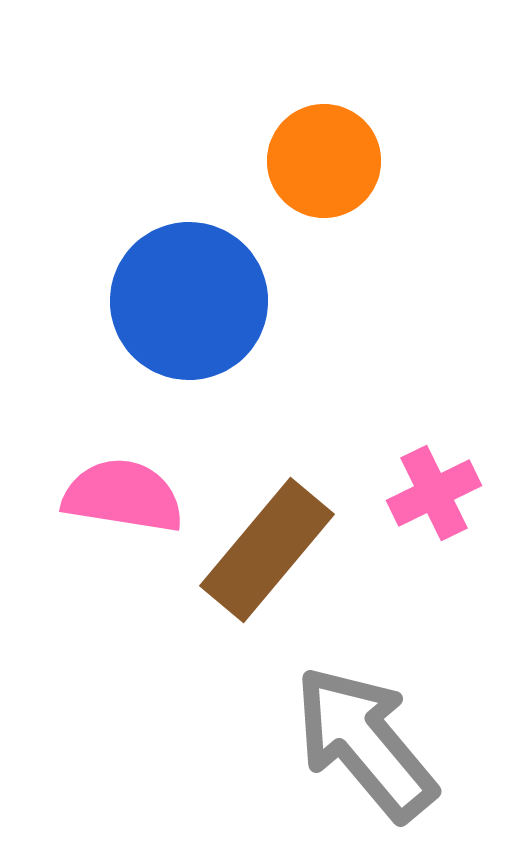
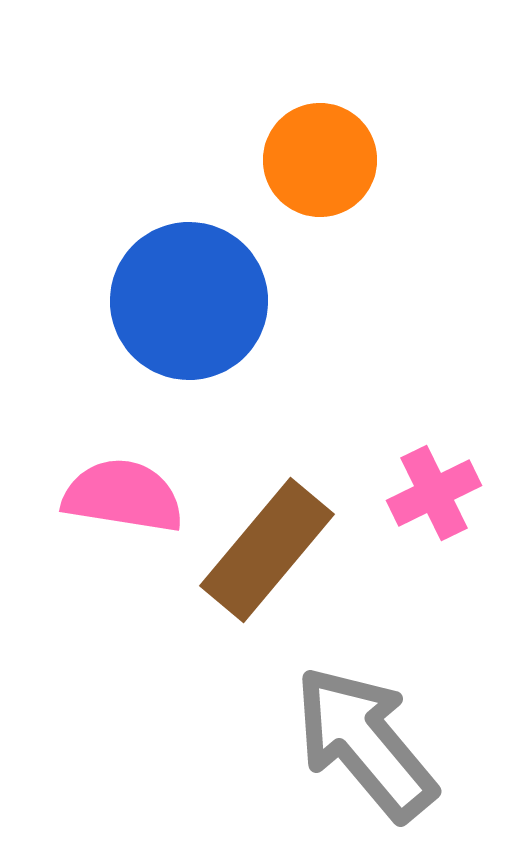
orange circle: moved 4 px left, 1 px up
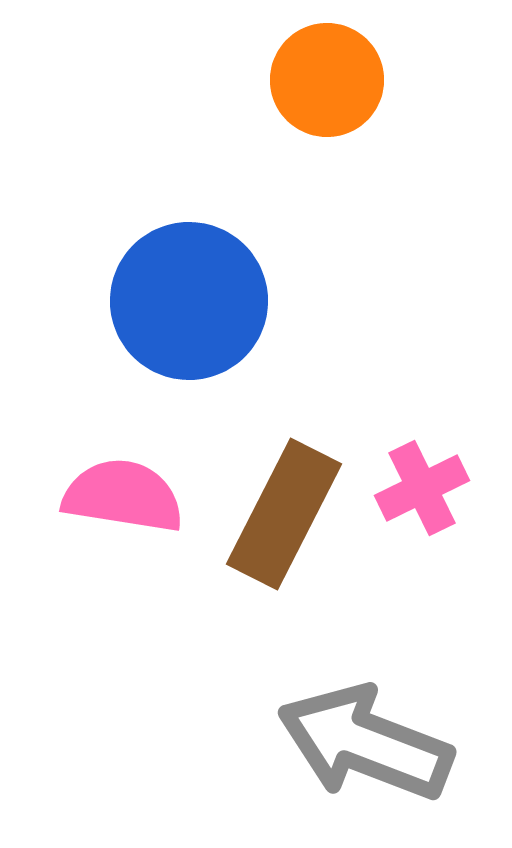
orange circle: moved 7 px right, 80 px up
pink cross: moved 12 px left, 5 px up
brown rectangle: moved 17 px right, 36 px up; rotated 13 degrees counterclockwise
gray arrow: rotated 29 degrees counterclockwise
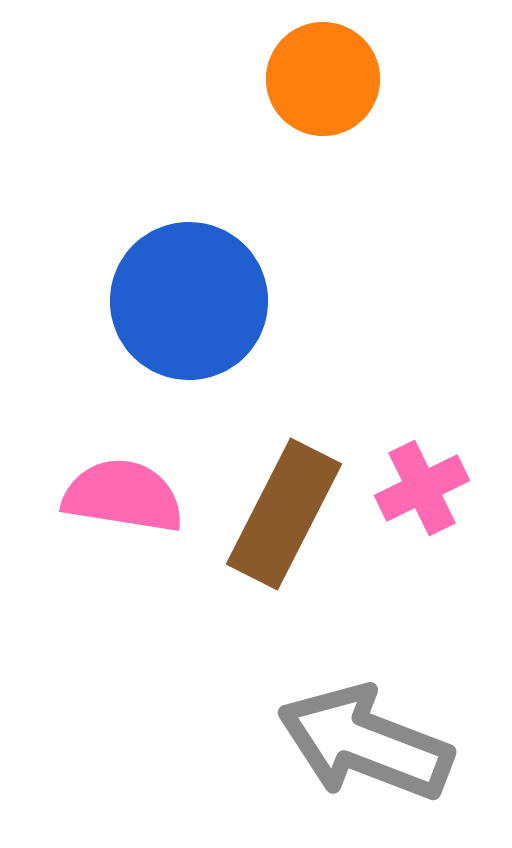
orange circle: moved 4 px left, 1 px up
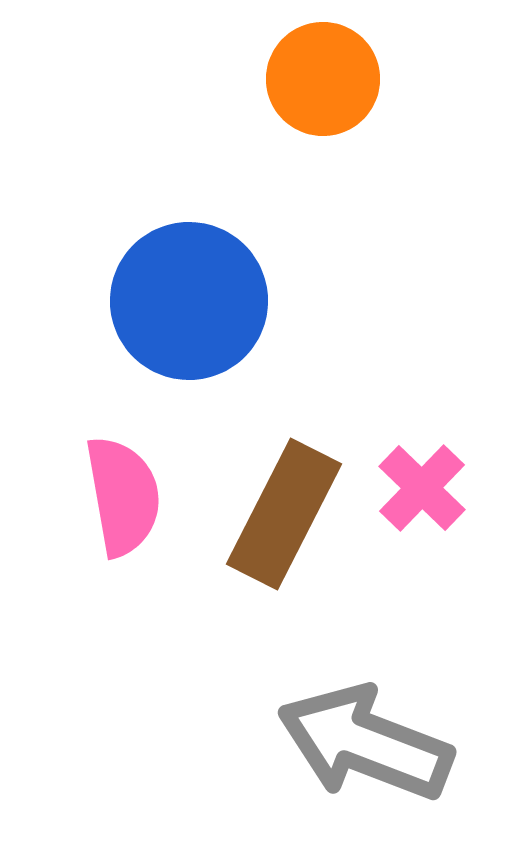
pink cross: rotated 20 degrees counterclockwise
pink semicircle: rotated 71 degrees clockwise
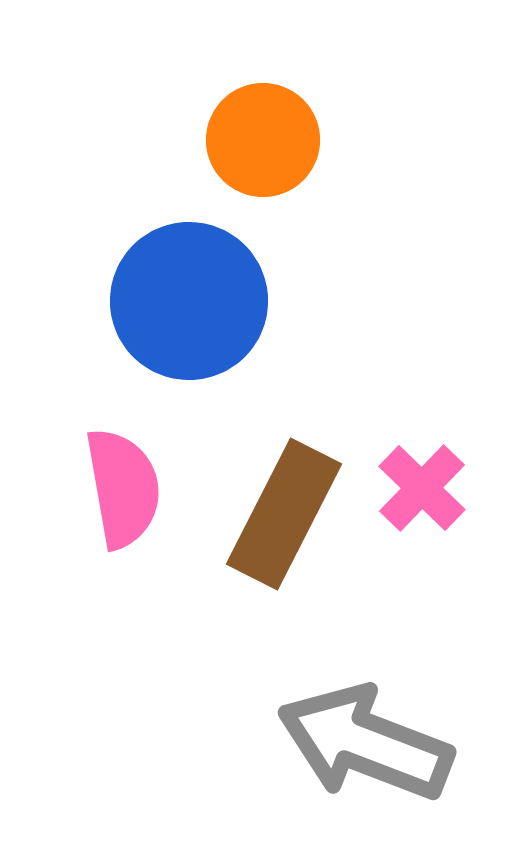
orange circle: moved 60 px left, 61 px down
pink semicircle: moved 8 px up
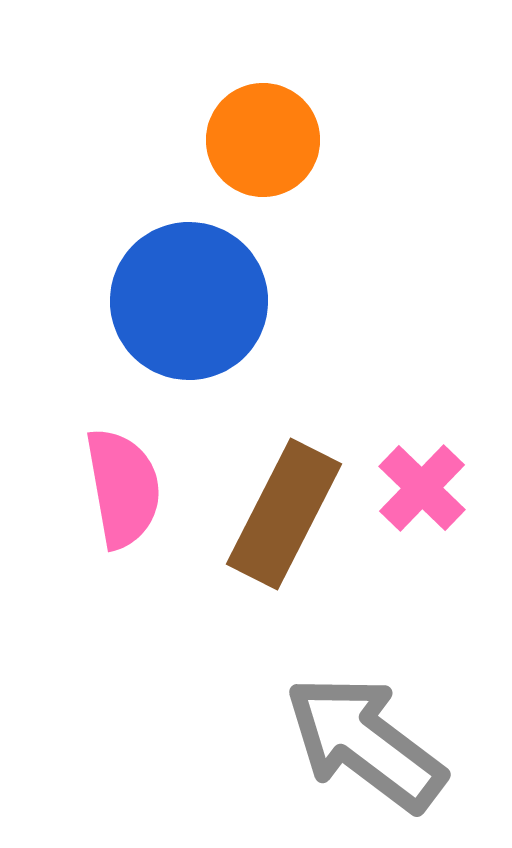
gray arrow: rotated 16 degrees clockwise
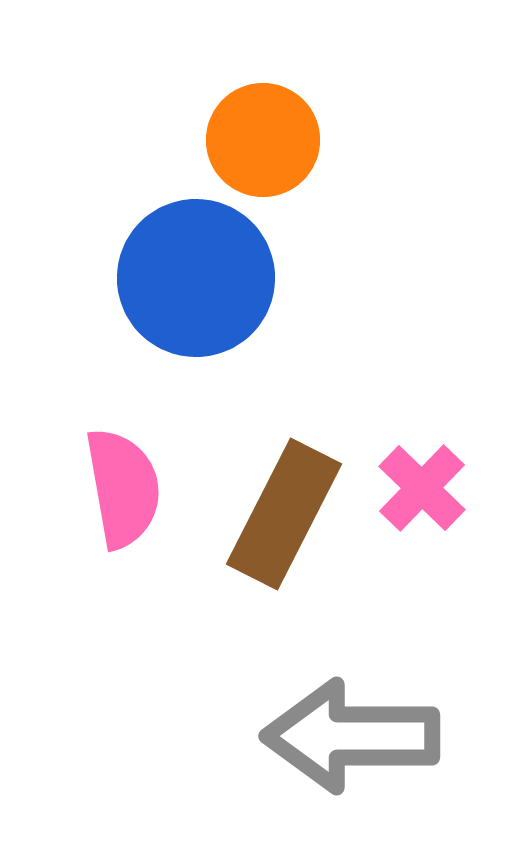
blue circle: moved 7 px right, 23 px up
gray arrow: moved 14 px left, 7 px up; rotated 37 degrees counterclockwise
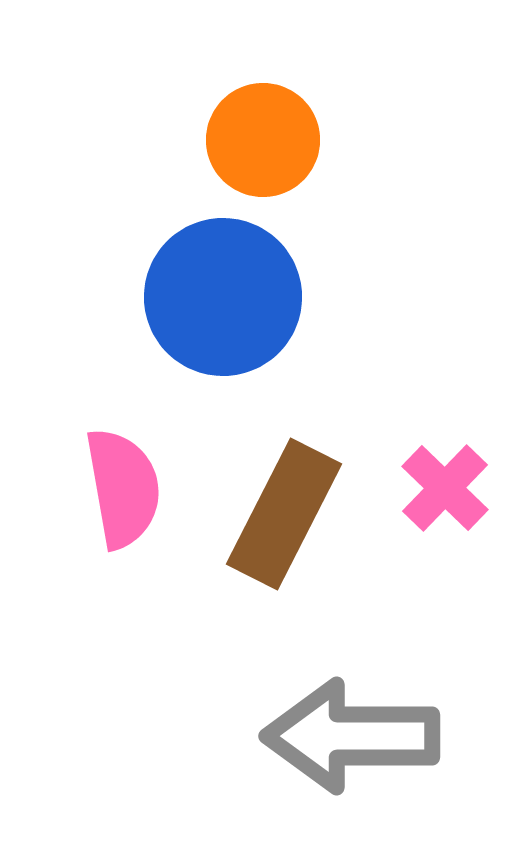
blue circle: moved 27 px right, 19 px down
pink cross: moved 23 px right
